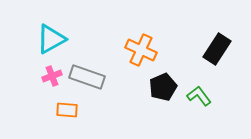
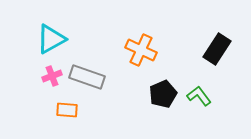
black pentagon: moved 7 px down
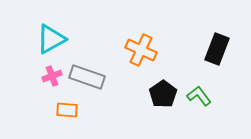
black rectangle: rotated 12 degrees counterclockwise
black pentagon: rotated 12 degrees counterclockwise
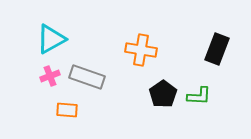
orange cross: rotated 16 degrees counterclockwise
pink cross: moved 2 px left
green L-shape: rotated 130 degrees clockwise
